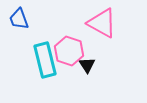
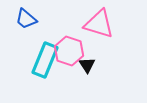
blue trapezoid: moved 7 px right; rotated 30 degrees counterclockwise
pink triangle: moved 3 px left, 1 px down; rotated 12 degrees counterclockwise
cyan rectangle: rotated 36 degrees clockwise
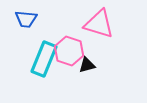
blue trapezoid: rotated 35 degrees counterclockwise
cyan rectangle: moved 1 px left, 1 px up
black triangle: rotated 48 degrees clockwise
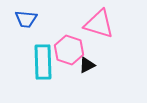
pink hexagon: moved 1 px up
cyan rectangle: moved 1 px left, 3 px down; rotated 24 degrees counterclockwise
black triangle: rotated 12 degrees counterclockwise
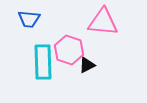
blue trapezoid: moved 3 px right
pink triangle: moved 4 px right, 2 px up; rotated 12 degrees counterclockwise
